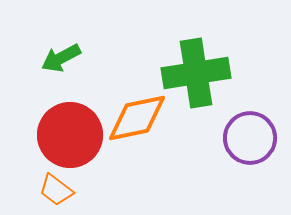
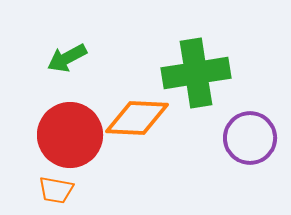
green arrow: moved 6 px right
orange diamond: rotated 14 degrees clockwise
orange trapezoid: rotated 27 degrees counterclockwise
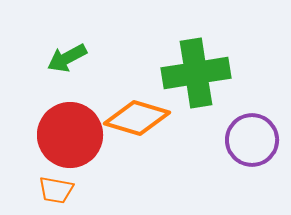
orange diamond: rotated 14 degrees clockwise
purple circle: moved 2 px right, 2 px down
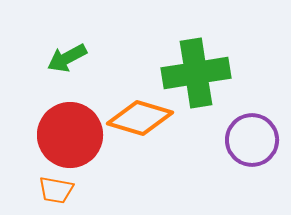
orange diamond: moved 3 px right
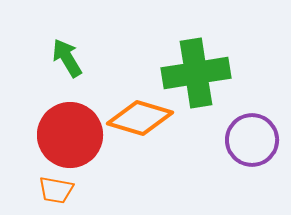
green arrow: rotated 87 degrees clockwise
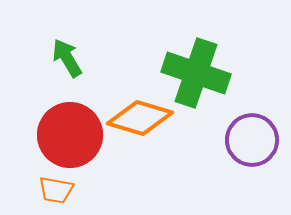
green cross: rotated 28 degrees clockwise
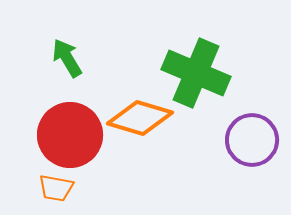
green cross: rotated 4 degrees clockwise
orange trapezoid: moved 2 px up
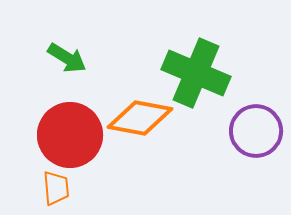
green arrow: rotated 153 degrees clockwise
orange diamond: rotated 6 degrees counterclockwise
purple circle: moved 4 px right, 9 px up
orange trapezoid: rotated 105 degrees counterclockwise
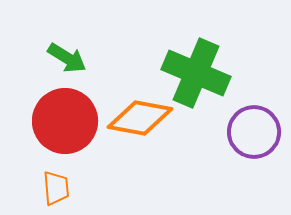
purple circle: moved 2 px left, 1 px down
red circle: moved 5 px left, 14 px up
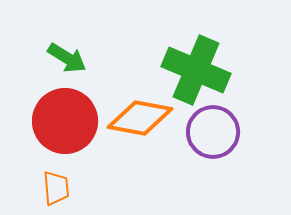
green cross: moved 3 px up
purple circle: moved 41 px left
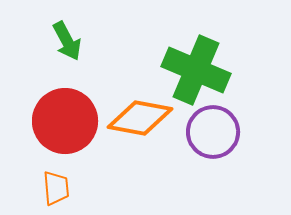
green arrow: moved 17 px up; rotated 30 degrees clockwise
